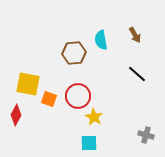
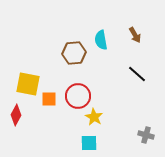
orange square: rotated 21 degrees counterclockwise
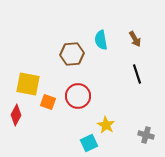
brown arrow: moved 4 px down
brown hexagon: moved 2 px left, 1 px down
black line: rotated 30 degrees clockwise
orange square: moved 1 px left, 3 px down; rotated 21 degrees clockwise
yellow star: moved 12 px right, 8 px down
cyan square: rotated 24 degrees counterclockwise
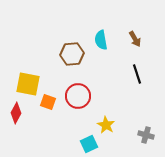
red diamond: moved 2 px up
cyan square: moved 1 px down
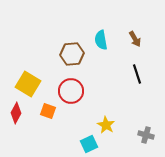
yellow square: rotated 20 degrees clockwise
red circle: moved 7 px left, 5 px up
orange square: moved 9 px down
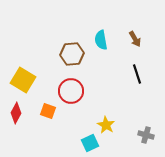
yellow square: moved 5 px left, 4 px up
cyan square: moved 1 px right, 1 px up
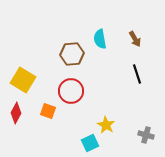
cyan semicircle: moved 1 px left, 1 px up
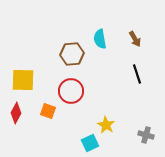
yellow square: rotated 30 degrees counterclockwise
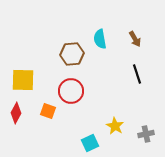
yellow star: moved 9 px right, 1 px down
gray cross: moved 1 px up; rotated 28 degrees counterclockwise
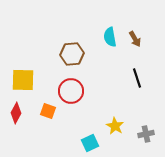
cyan semicircle: moved 10 px right, 2 px up
black line: moved 4 px down
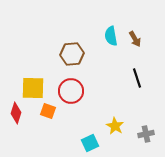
cyan semicircle: moved 1 px right, 1 px up
yellow square: moved 10 px right, 8 px down
red diamond: rotated 10 degrees counterclockwise
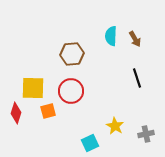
cyan semicircle: rotated 12 degrees clockwise
orange square: rotated 35 degrees counterclockwise
